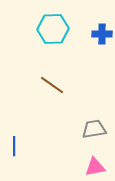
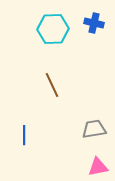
blue cross: moved 8 px left, 11 px up; rotated 12 degrees clockwise
brown line: rotated 30 degrees clockwise
blue line: moved 10 px right, 11 px up
pink triangle: moved 3 px right
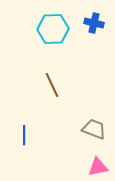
gray trapezoid: rotated 30 degrees clockwise
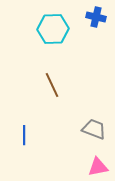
blue cross: moved 2 px right, 6 px up
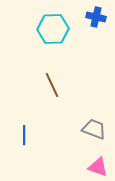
pink triangle: rotated 30 degrees clockwise
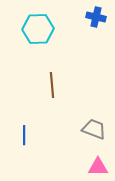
cyan hexagon: moved 15 px left
brown line: rotated 20 degrees clockwise
pink triangle: rotated 20 degrees counterclockwise
